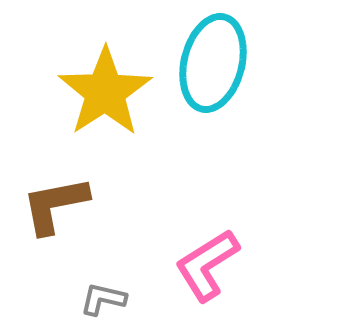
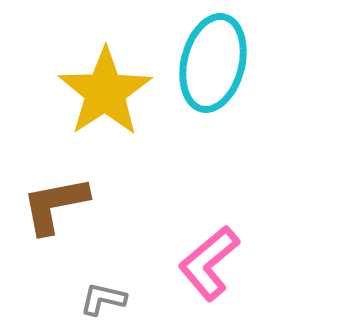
pink L-shape: moved 2 px right, 2 px up; rotated 8 degrees counterclockwise
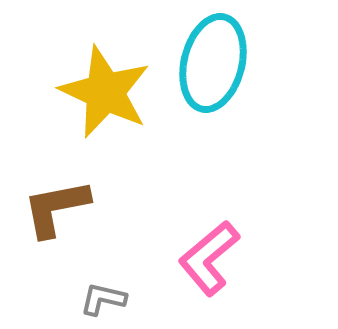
yellow star: rotated 14 degrees counterclockwise
brown L-shape: moved 1 px right, 3 px down
pink L-shape: moved 5 px up
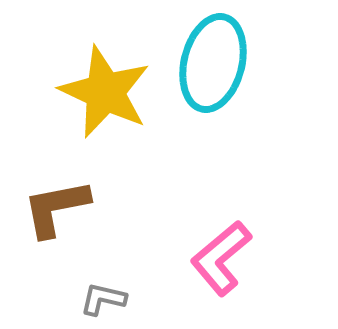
pink L-shape: moved 12 px right
